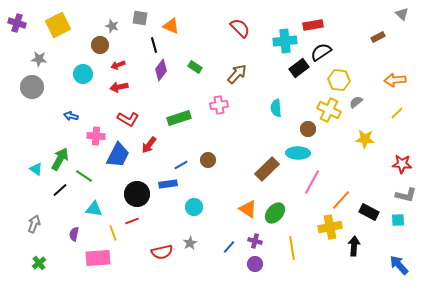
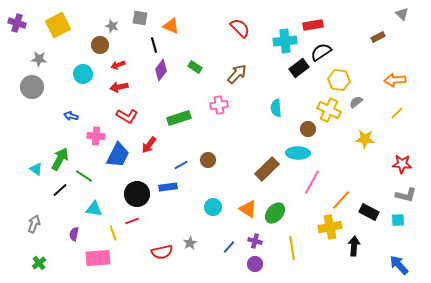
red L-shape at (128, 119): moved 1 px left, 3 px up
blue rectangle at (168, 184): moved 3 px down
cyan circle at (194, 207): moved 19 px right
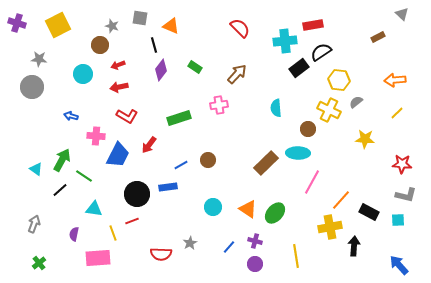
green arrow at (60, 159): moved 2 px right, 1 px down
brown rectangle at (267, 169): moved 1 px left, 6 px up
yellow line at (292, 248): moved 4 px right, 8 px down
red semicircle at (162, 252): moved 1 px left, 2 px down; rotated 15 degrees clockwise
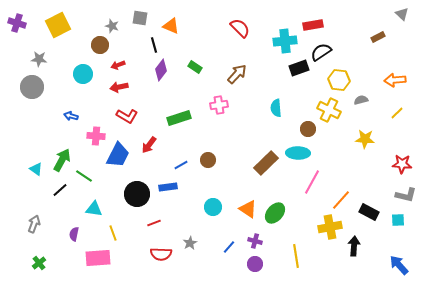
black rectangle at (299, 68): rotated 18 degrees clockwise
gray semicircle at (356, 102): moved 5 px right, 2 px up; rotated 24 degrees clockwise
red line at (132, 221): moved 22 px right, 2 px down
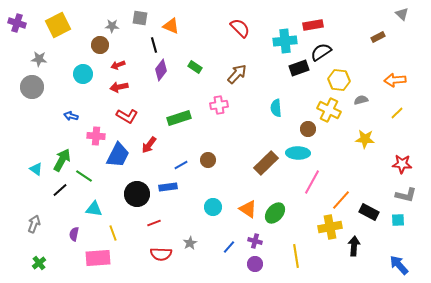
gray star at (112, 26): rotated 16 degrees counterclockwise
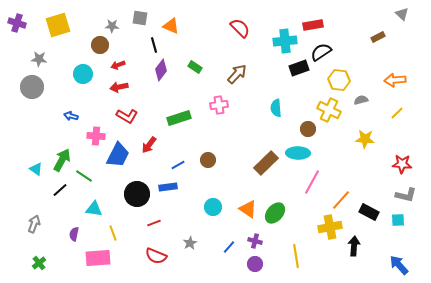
yellow square at (58, 25): rotated 10 degrees clockwise
blue line at (181, 165): moved 3 px left
red semicircle at (161, 254): moved 5 px left, 2 px down; rotated 20 degrees clockwise
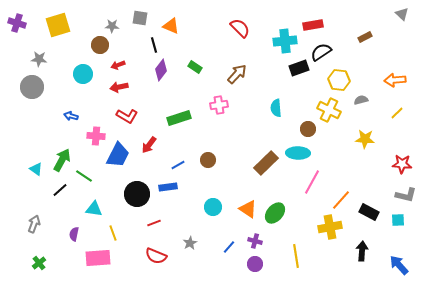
brown rectangle at (378, 37): moved 13 px left
black arrow at (354, 246): moved 8 px right, 5 px down
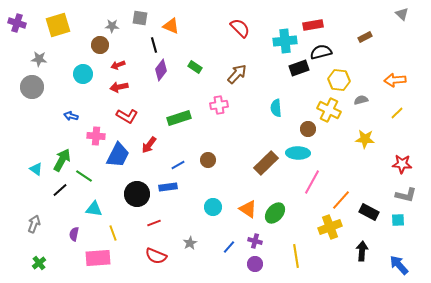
black semicircle at (321, 52): rotated 20 degrees clockwise
yellow cross at (330, 227): rotated 10 degrees counterclockwise
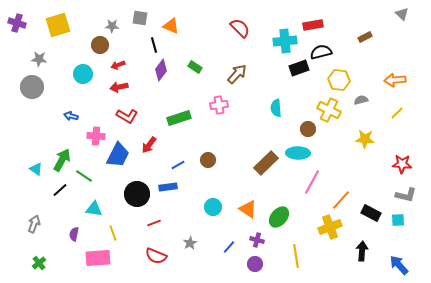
black rectangle at (369, 212): moved 2 px right, 1 px down
green ellipse at (275, 213): moved 4 px right, 4 px down
purple cross at (255, 241): moved 2 px right, 1 px up
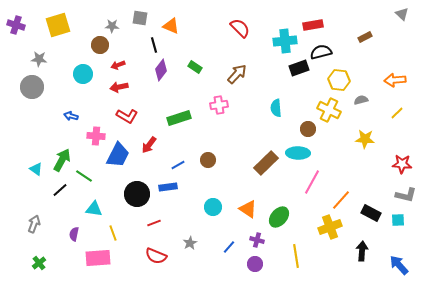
purple cross at (17, 23): moved 1 px left, 2 px down
